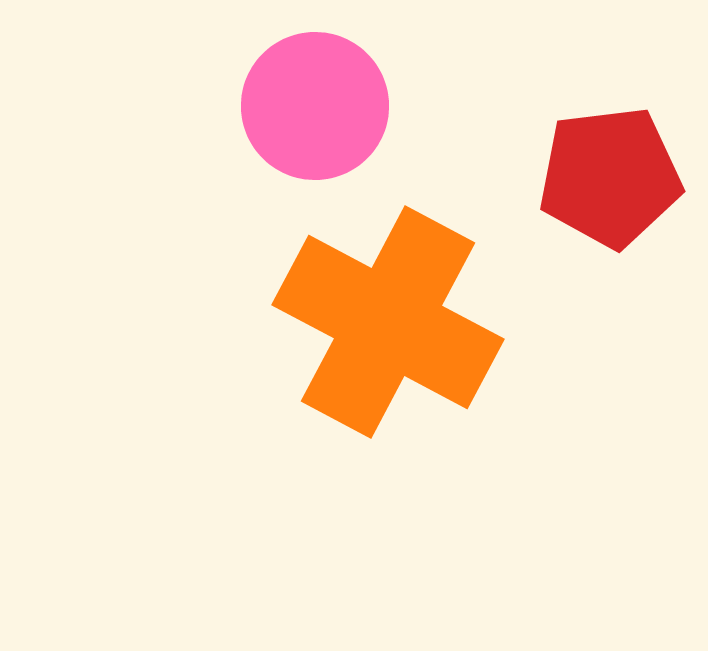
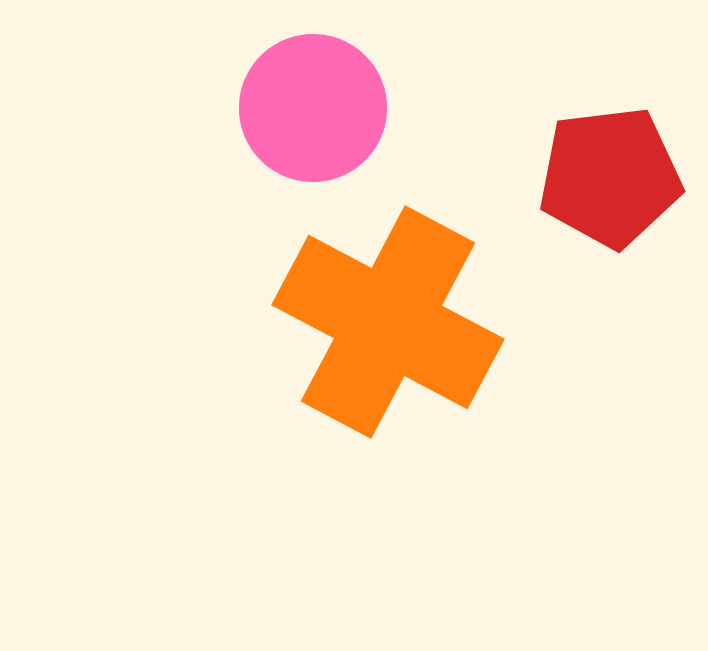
pink circle: moved 2 px left, 2 px down
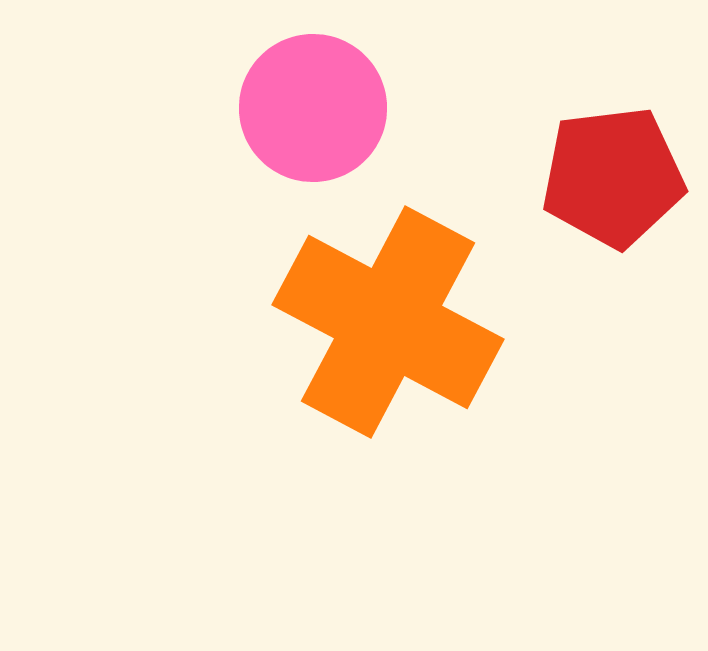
red pentagon: moved 3 px right
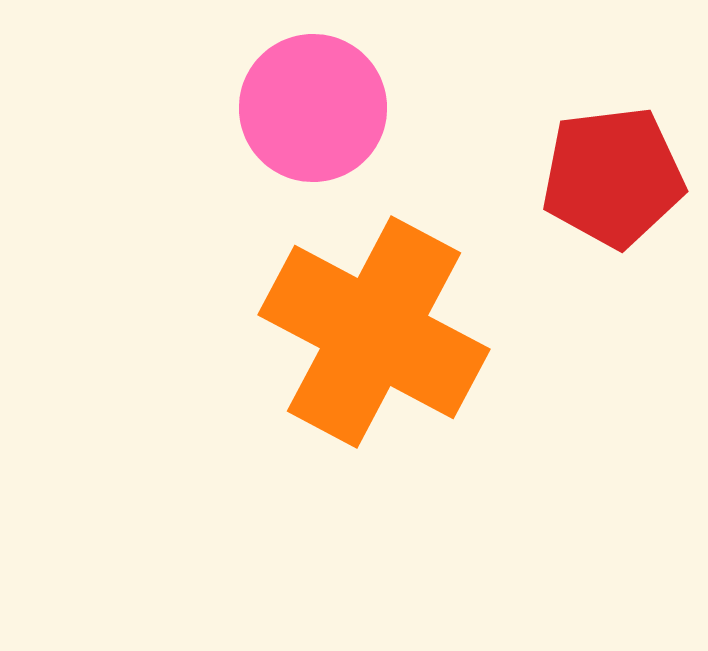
orange cross: moved 14 px left, 10 px down
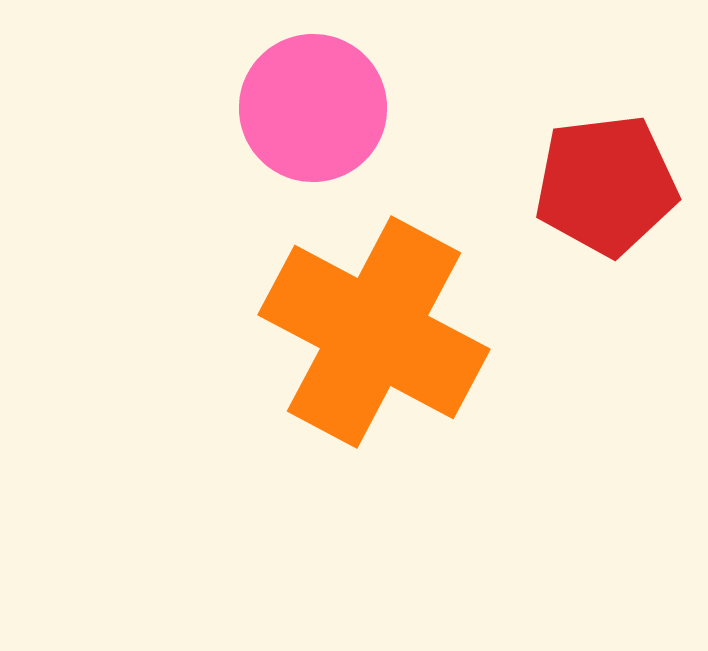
red pentagon: moved 7 px left, 8 px down
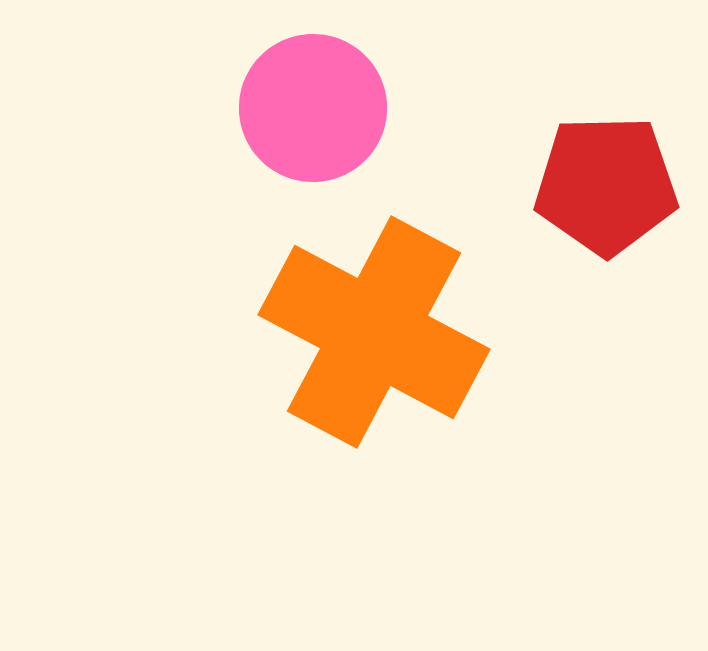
red pentagon: rotated 6 degrees clockwise
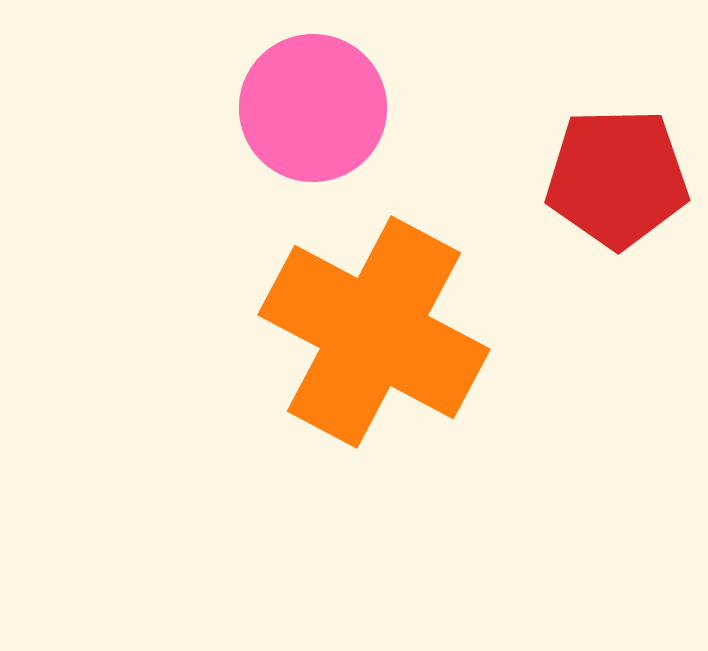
red pentagon: moved 11 px right, 7 px up
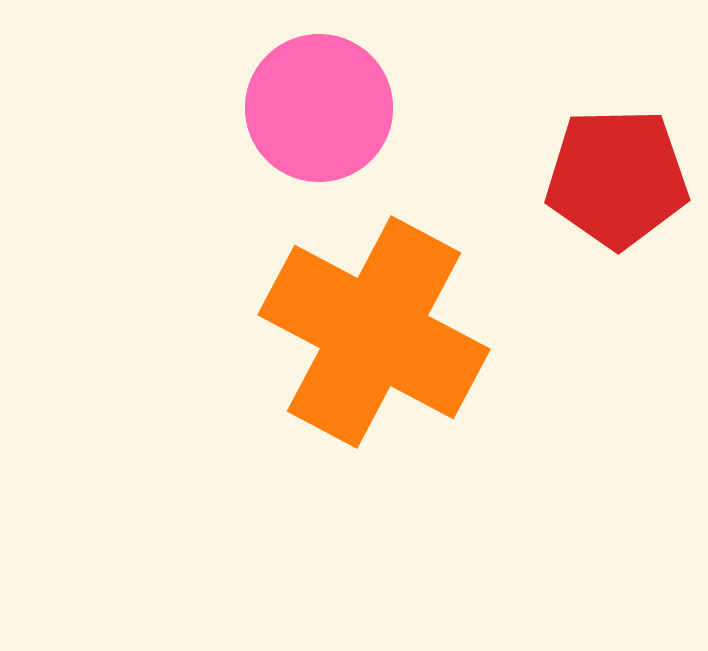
pink circle: moved 6 px right
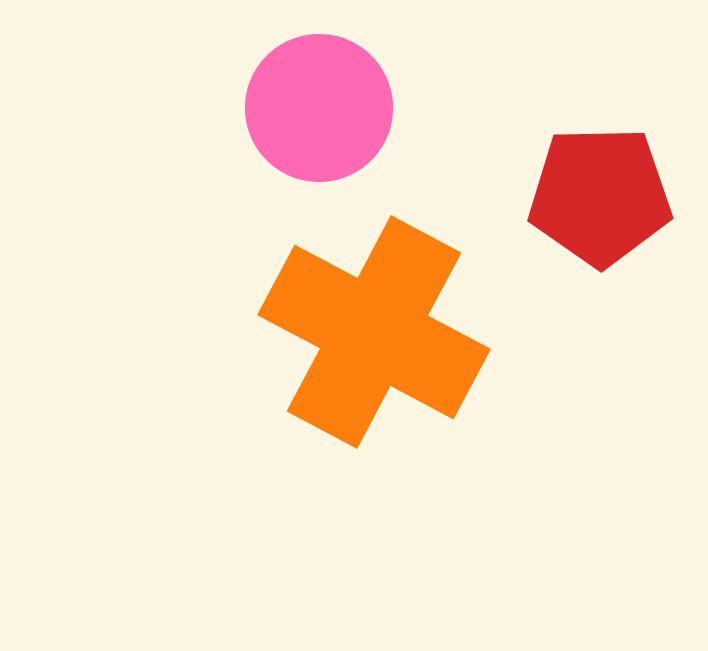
red pentagon: moved 17 px left, 18 px down
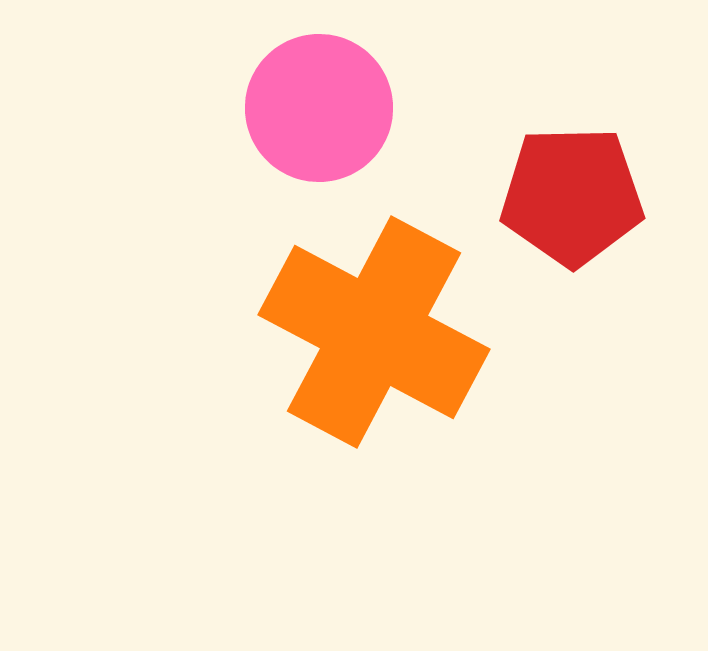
red pentagon: moved 28 px left
